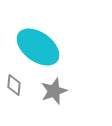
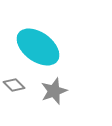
gray diamond: rotated 50 degrees counterclockwise
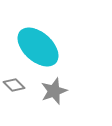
cyan ellipse: rotated 6 degrees clockwise
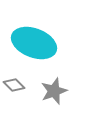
cyan ellipse: moved 4 px left, 4 px up; rotated 21 degrees counterclockwise
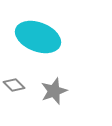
cyan ellipse: moved 4 px right, 6 px up
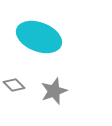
cyan ellipse: moved 1 px right
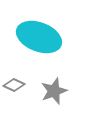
gray diamond: rotated 20 degrees counterclockwise
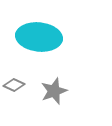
cyan ellipse: rotated 15 degrees counterclockwise
